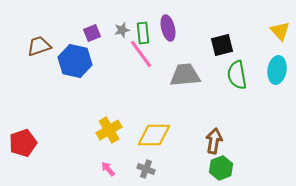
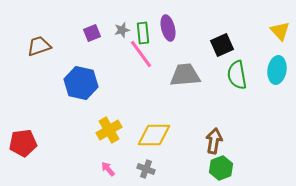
black square: rotated 10 degrees counterclockwise
blue hexagon: moved 6 px right, 22 px down
red pentagon: rotated 12 degrees clockwise
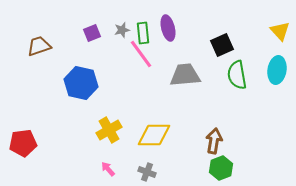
gray cross: moved 1 px right, 3 px down
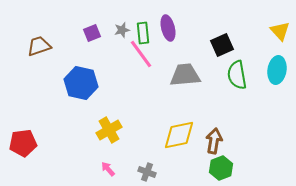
yellow diamond: moved 25 px right; rotated 12 degrees counterclockwise
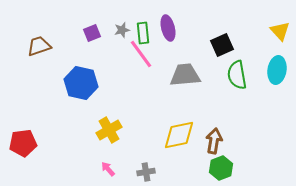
gray cross: moved 1 px left; rotated 30 degrees counterclockwise
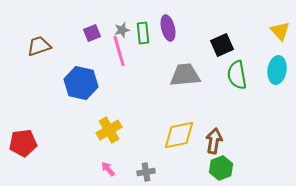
pink line: moved 22 px left, 3 px up; rotated 20 degrees clockwise
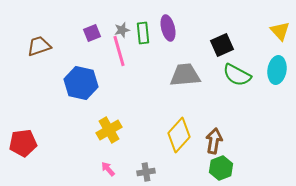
green semicircle: rotated 52 degrees counterclockwise
yellow diamond: rotated 36 degrees counterclockwise
